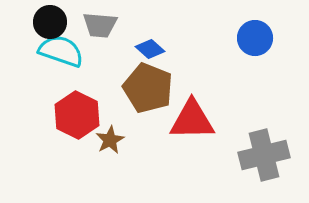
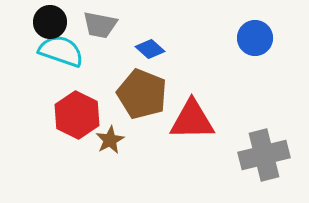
gray trapezoid: rotated 6 degrees clockwise
brown pentagon: moved 6 px left, 6 px down
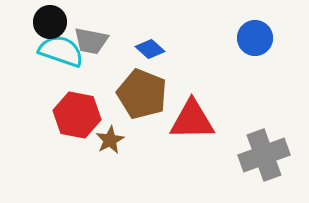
gray trapezoid: moved 9 px left, 16 px down
red hexagon: rotated 15 degrees counterclockwise
gray cross: rotated 6 degrees counterclockwise
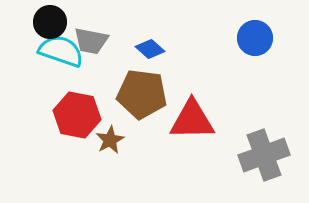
brown pentagon: rotated 15 degrees counterclockwise
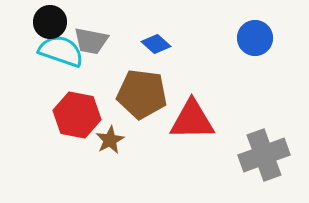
blue diamond: moved 6 px right, 5 px up
